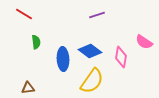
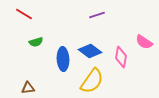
green semicircle: rotated 80 degrees clockwise
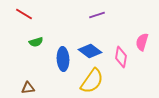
pink semicircle: moved 2 px left; rotated 72 degrees clockwise
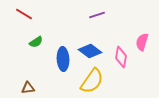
green semicircle: rotated 16 degrees counterclockwise
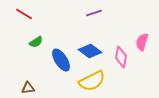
purple line: moved 3 px left, 2 px up
blue ellipse: moved 2 px left, 1 px down; rotated 30 degrees counterclockwise
yellow semicircle: rotated 28 degrees clockwise
